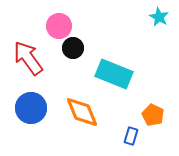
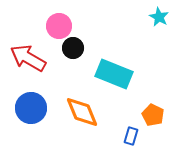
red arrow: rotated 24 degrees counterclockwise
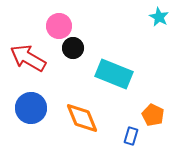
orange diamond: moved 6 px down
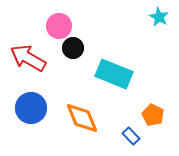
blue rectangle: rotated 60 degrees counterclockwise
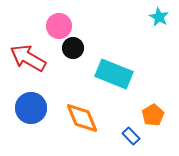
orange pentagon: rotated 15 degrees clockwise
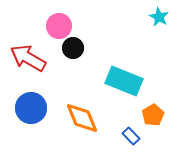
cyan rectangle: moved 10 px right, 7 px down
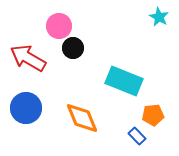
blue circle: moved 5 px left
orange pentagon: rotated 25 degrees clockwise
blue rectangle: moved 6 px right
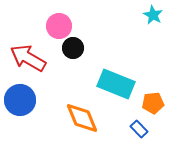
cyan star: moved 6 px left, 2 px up
cyan rectangle: moved 8 px left, 3 px down
blue circle: moved 6 px left, 8 px up
orange pentagon: moved 12 px up
blue rectangle: moved 2 px right, 7 px up
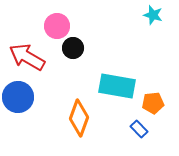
cyan star: rotated 12 degrees counterclockwise
pink circle: moved 2 px left
red arrow: moved 1 px left, 1 px up
cyan rectangle: moved 1 px right, 2 px down; rotated 12 degrees counterclockwise
blue circle: moved 2 px left, 3 px up
orange diamond: moved 3 px left; rotated 42 degrees clockwise
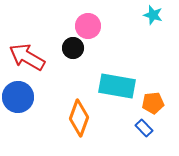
pink circle: moved 31 px right
blue rectangle: moved 5 px right, 1 px up
